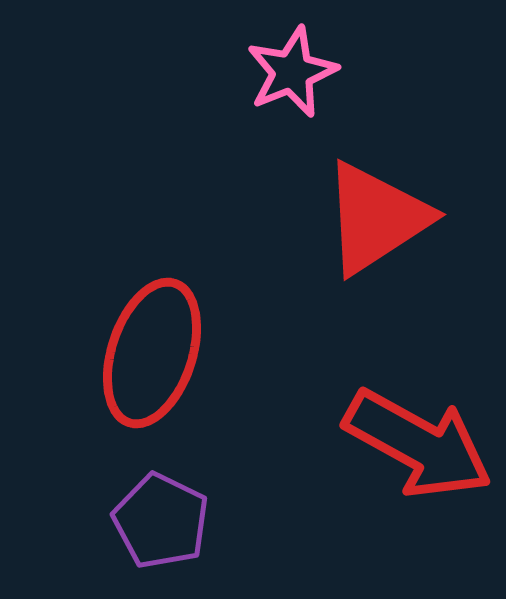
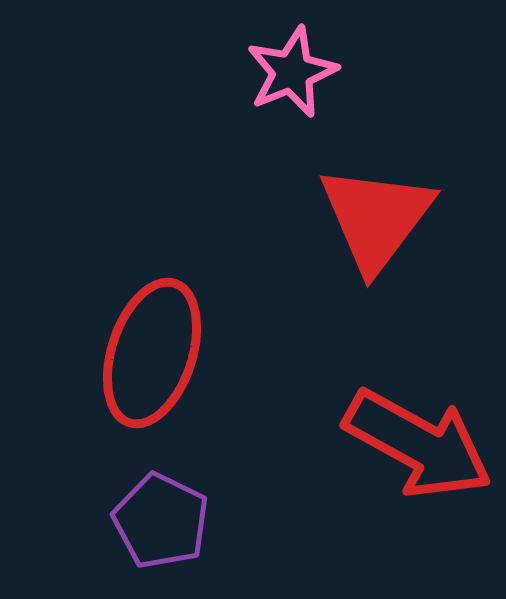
red triangle: rotated 20 degrees counterclockwise
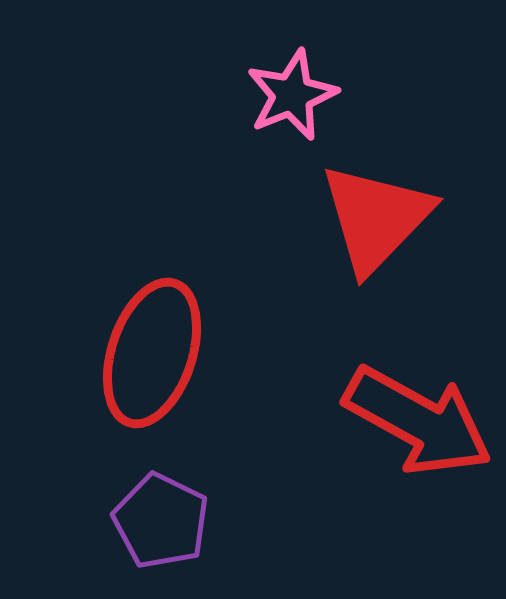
pink star: moved 23 px down
red triangle: rotated 7 degrees clockwise
red arrow: moved 23 px up
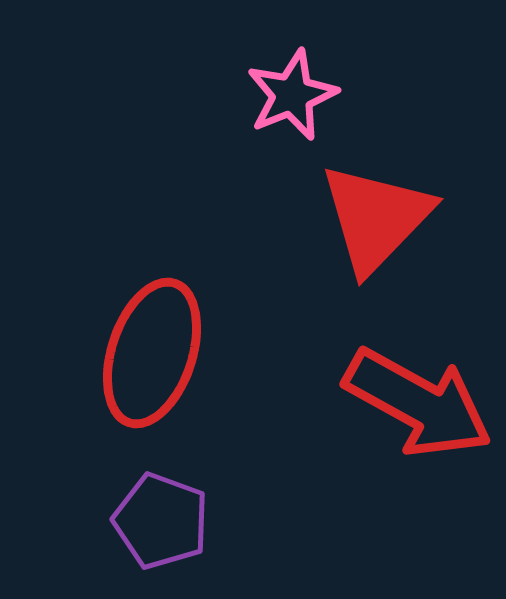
red arrow: moved 18 px up
purple pentagon: rotated 6 degrees counterclockwise
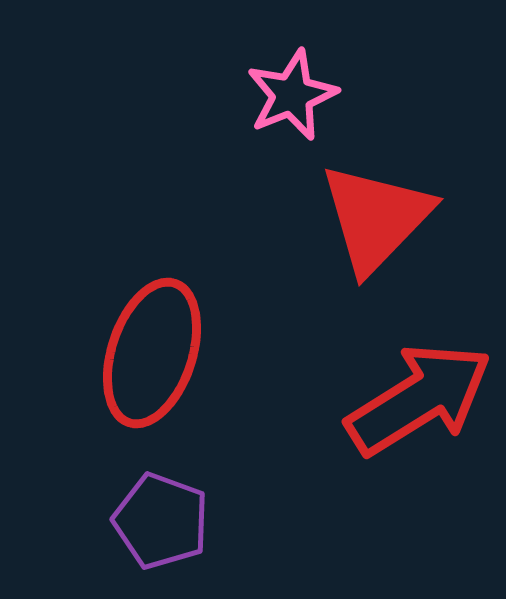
red arrow: moved 1 px right, 4 px up; rotated 61 degrees counterclockwise
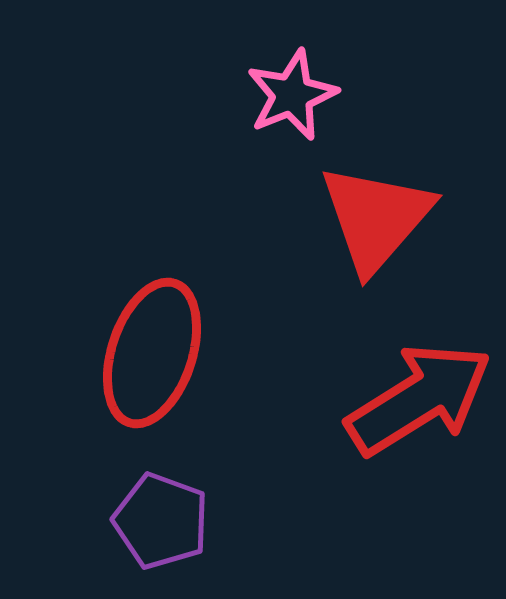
red triangle: rotated 3 degrees counterclockwise
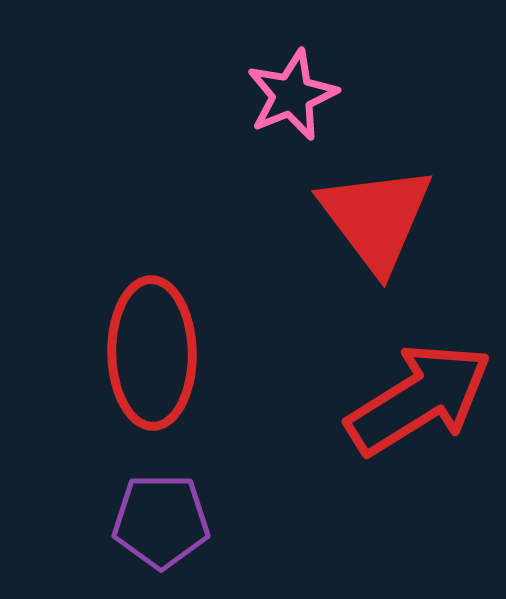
red triangle: rotated 18 degrees counterclockwise
red ellipse: rotated 19 degrees counterclockwise
purple pentagon: rotated 20 degrees counterclockwise
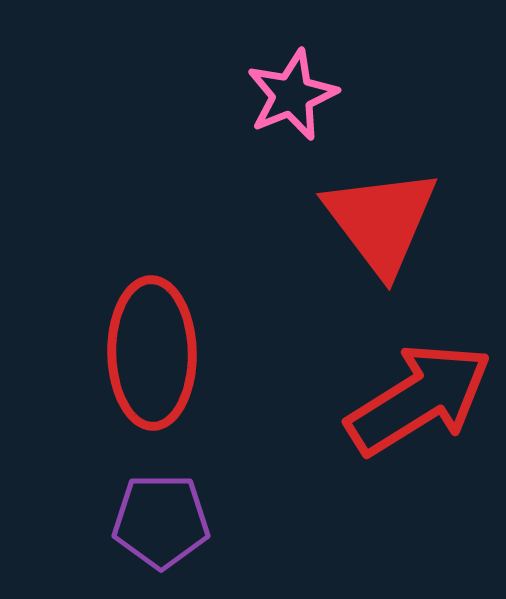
red triangle: moved 5 px right, 3 px down
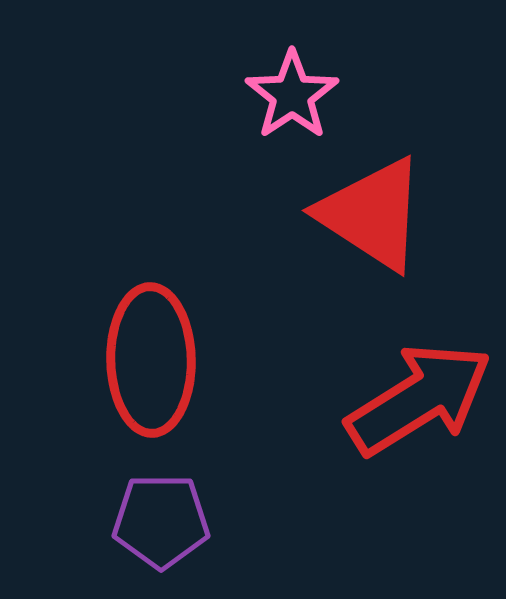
pink star: rotated 12 degrees counterclockwise
red triangle: moved 9 px left, 7 px up; rotated 20 degrees counterclockwise
red ellipse: moved 1 px left, 7 px down
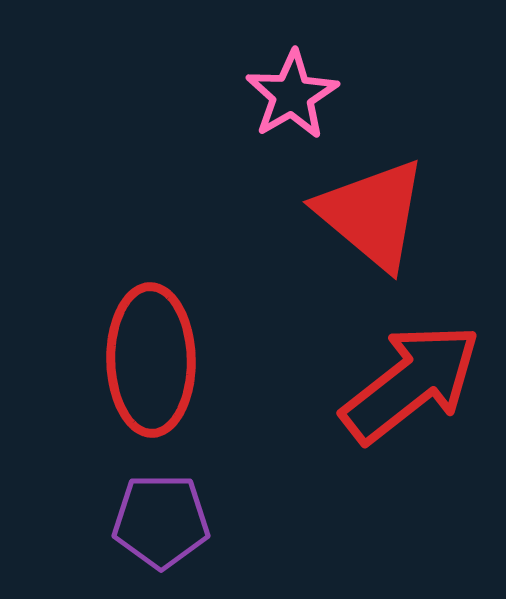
pink star: rotated 4 degrees clockwise
red triangle: rotated 7 degrees clockwise
red arrow: moved 8 px left, 16 px up; rotated 6 degrees counterclockwise
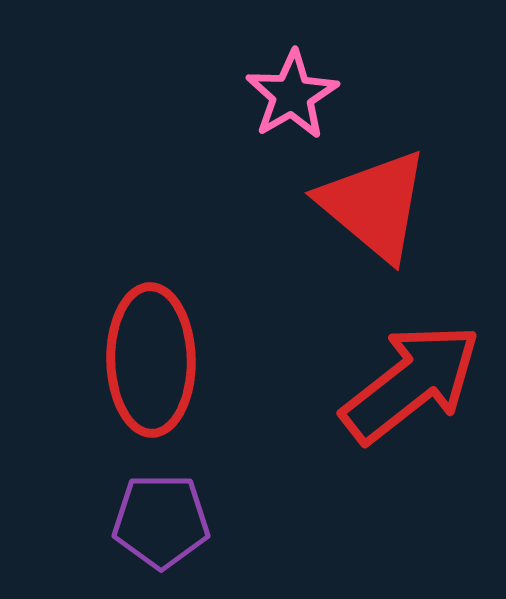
red triangle: moved 2 px right, 9 px up
